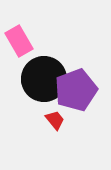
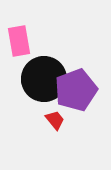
pink rectangle: rotated 20 degrees clockwise
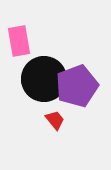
purple pentagon: moved 1 px right, 4 px up
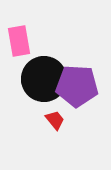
purple pentagon: rotated 24 degrees clockwise
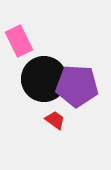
pink rectangle: rotated 16 degrees counterclockwise
red trapezoid: rotated 15 degrees counterclockwise
